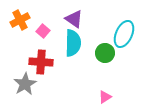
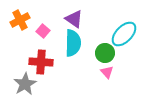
cyan ellipse: rotated 20 degrees clockwise
pink triangle: moved 2 px right, 25 px up; rotated 40 degrees counterclockwise
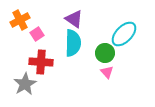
pink square: moved 6 px left, 3 px down; rotated 16 degrees clockwise
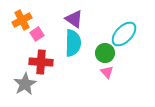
orange cross: moved 2 px right
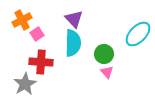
purple triangle: rotated 12 degrees clockwise
cyan ellipse: moved 14 px right
green circle: moved 1 px left, 1 px down
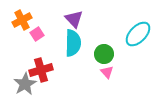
red cross: moved 8 px down; rotated 20 degrees counterclockwise
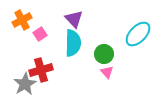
pink square: moved 3 px right
